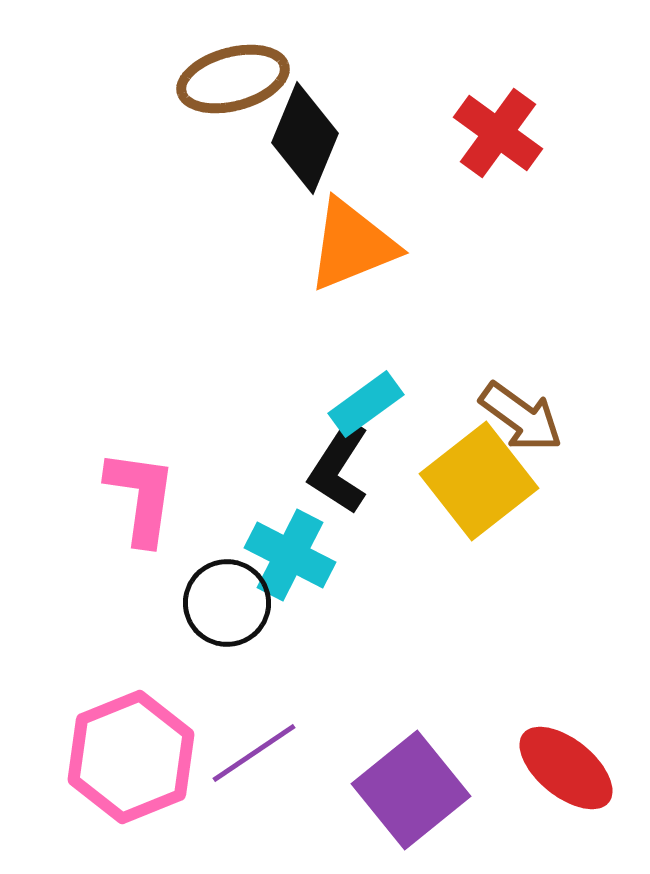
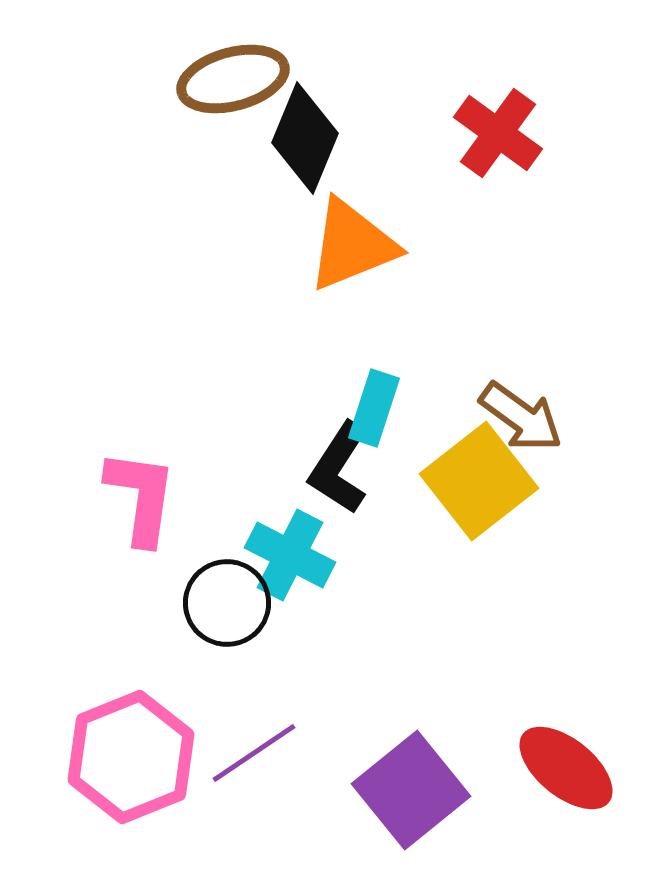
cyan rectangle: moved 8 px right, 4 px down; rotated 36 degrees counterclockwise
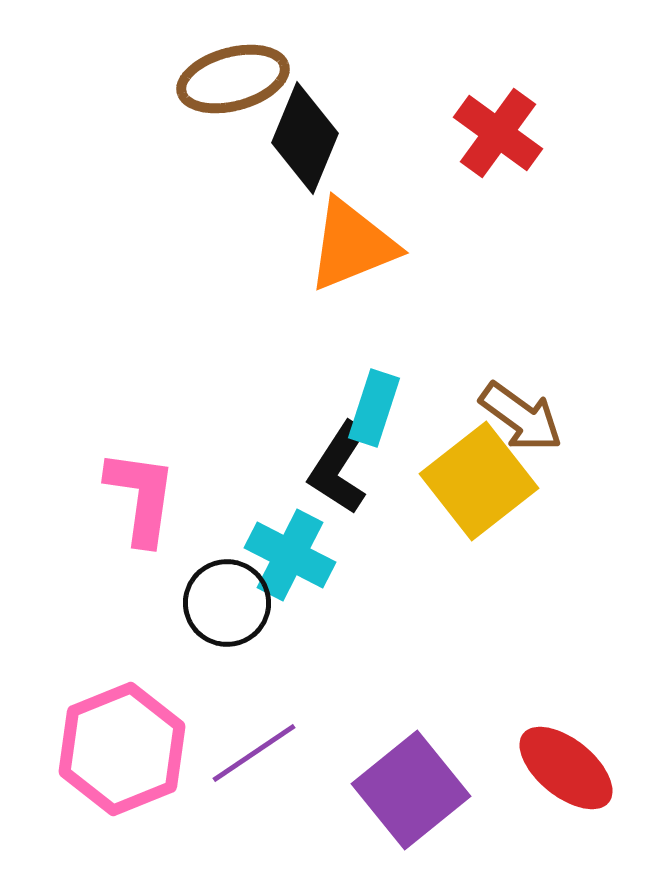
pink hexagon: moved 9 px left, 8 px up
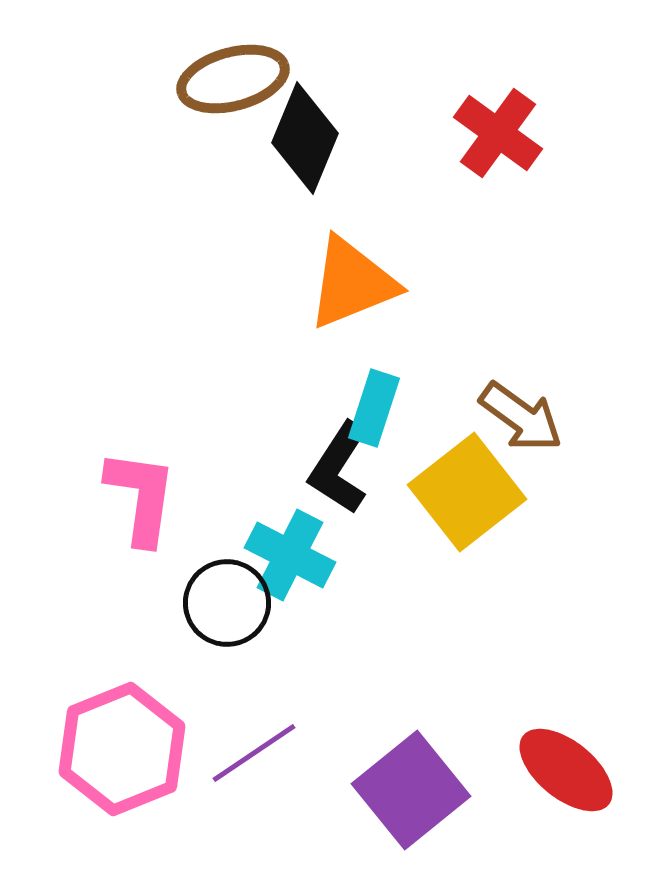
orange triangle: moved 38 px down
yellow square: moved 12 px left, 11 px down
red ellipse: moved 2 px down
